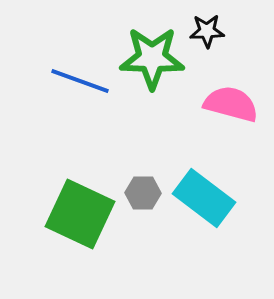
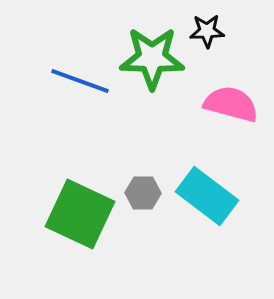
cyan rectangle: moved 3 px right, 2 px up
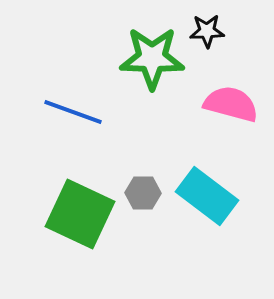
blue line: moved 7 px left, 31 px down
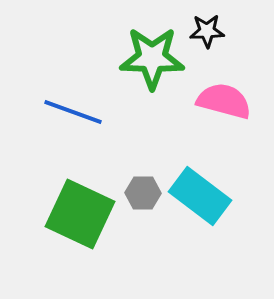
pink semicircle: moved 7 px left, 3 px up
cyan rectangle: moved 7 px left
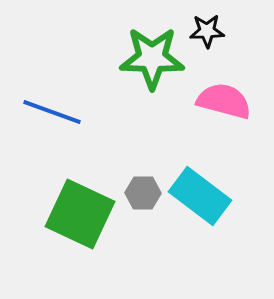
blue line: moved 21 px left
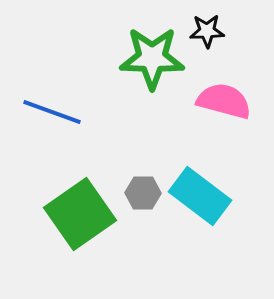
green square: rotated 30 degrees clockwise
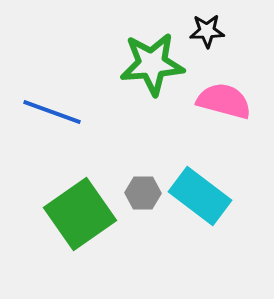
green star: moved 6 px down; rotated 6 degrees counterclockwise
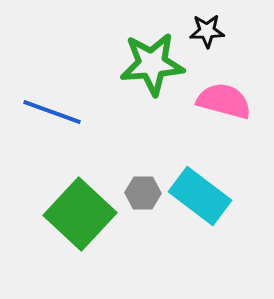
green square: rotated 12 degrees counterclockwise
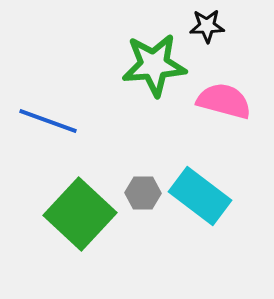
black star: moved 5 px up
green star: moved 2 px right, 1 px down
blue line: moved 4 px left, 9 px down
